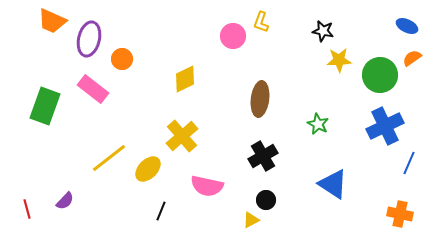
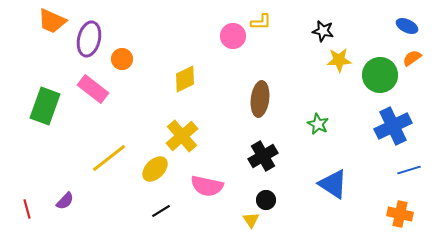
yellow L-shape: rotated 110 degrees counterclockwise
blue cross: moved 8 px right
blue line: moved 7 px down; rotated 50 degrees clockwise
yellow ellipse: moved 7 px right
black line: rotated 36 degrees clockwise
yellow triangle: rotated 36 degrees counterclockwise
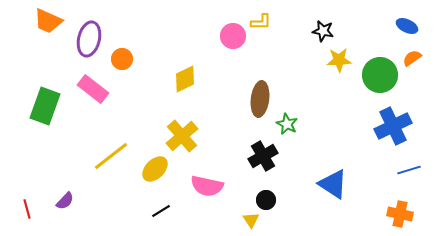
orange trapezoid: moved 4 px left
green star: moved 31 px left
yellow line: moved 2 px right, 2 px up
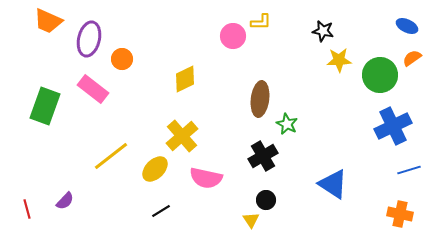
pink semicircle: moved 1 px left, 8 px up
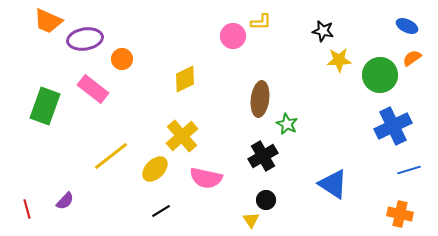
purple ellipse: moved 4 px left; rotated 68 degrees clockwise
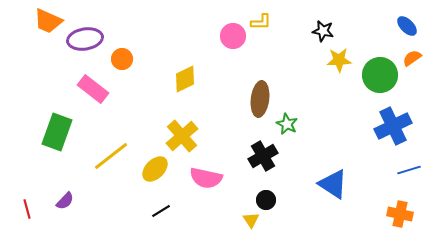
blue ellipse: rotated 20 degrees clockwise
green rectangle: moved 12 px right, 26 px down
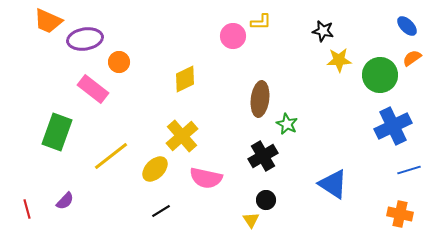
orange circle: moved 3 px left, 3 px down
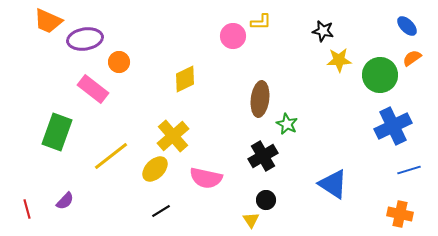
yellow cross: moved 9 px left
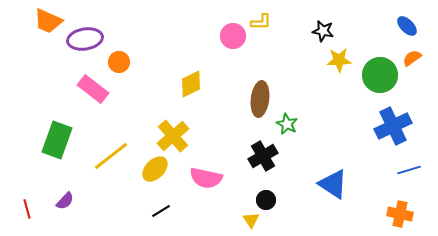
yellow diamond: moved 6 px right, 5 px down
green rectangle: moved 8 px down
